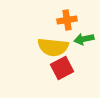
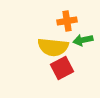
orange cross: moved 1 px down
green arrow: moved 1 px left, 1 px down
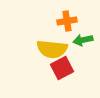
yellow semicircle: moved 1 px left, 2 px down
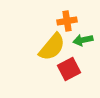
yellow semicircle: moved 2 px up; rotated 56 degrees counterclockwise
red square: moved 7 px right, 1 px down
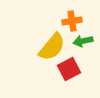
orange cross: moved 5 px right
green arrow: moved 1 px down
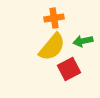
orange cross: moved 18 px left, 3 px up
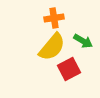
green arrow: rotated 138 degrees counterclockwise
